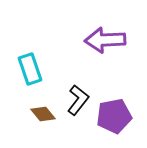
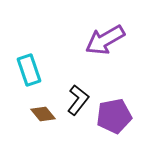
purple arrow: rotated 27 degrees counterclockwise
cyan rectangle: moved 1 px left, 1 px down
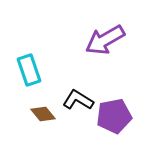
black L-shape: rotated 96 degrees counterclockwise
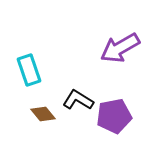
purple arrow: moved 15 px right, 8 px down
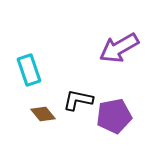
purple arrow: moved 1 px left
black L-shape: rotated 20 degrees counterclockwise
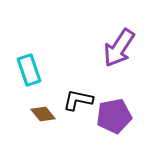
purple arrow: rotated 27 degrees counterclockwise
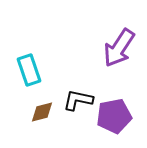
brown diamond: moved 1 px left, 2 px up; rotated 65 degrees counterclockwise
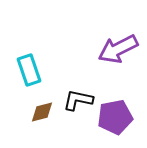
purple arrow: moved 1 px left, 1 px down; rotated 30 degrees clockwise
purple pentagon: moved 1 px right, 1 px down
